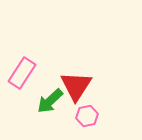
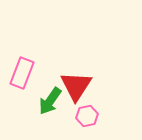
pink rectangle: rotated 12 degrees counterclockwise
green arrow: rotated 12 degrees counterclockwise
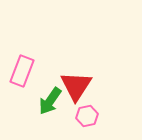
pink rectangle: moved 2 px up
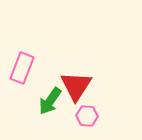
pink rectangle: moved 3 px up
pink hexagon: rotated 15 degrees clockwise
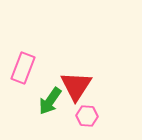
pink rectangle: moved 1 px right
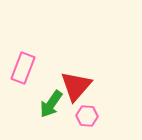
red triangle: rotated 8 degrees clockwise
green arrow: moved 1 px right, 3 px down
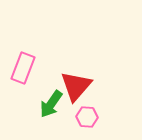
pink hexagon: moved 1 px down
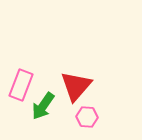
pink rectangle: moved 2 px left, 17 px down
green arrow: moved 8 px left, 2 px down
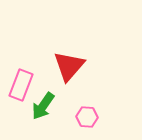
red triangle: moved 7 px left, 20 px up
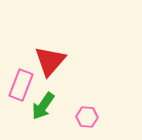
red triangle: moved 19 px left, 5 px up
